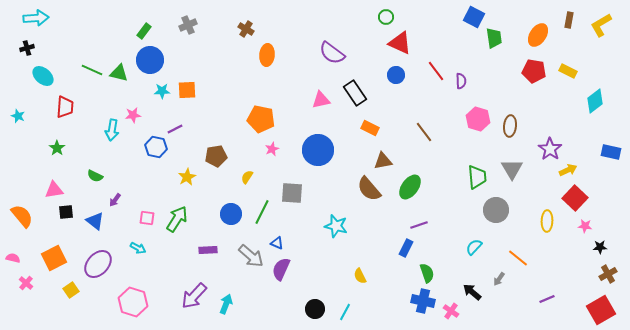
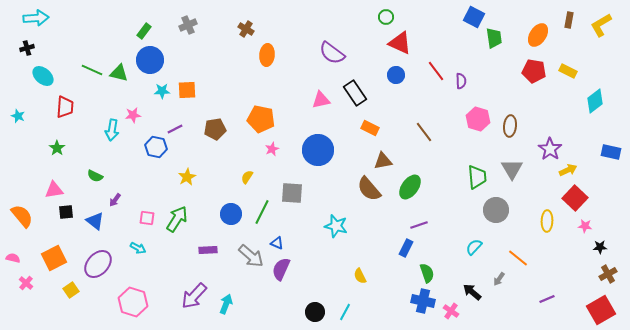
brown pentagon at (216, 156): moved 1 px left, 27 px up
black circle at (315, 309): moved 3 px down
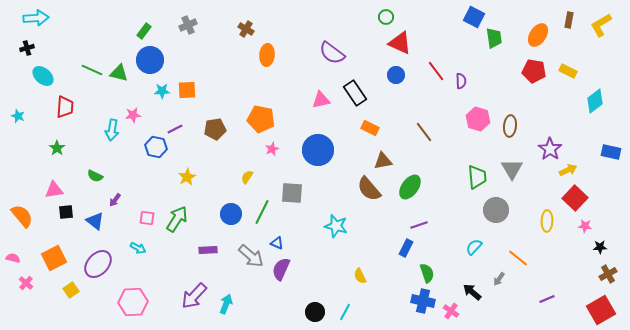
pink hexagon at (133, 302): rotated 20 degrees counterclockwise
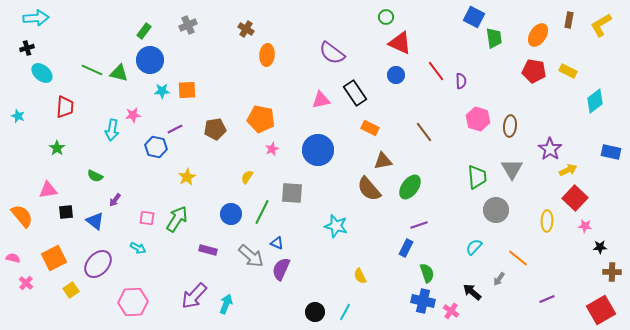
cyan ellipse at (43, 76): moved 1 px left, 3 px up
pink triangle at (54, 190): moved 6 px left
purple rectangle at (208, 250): rotated 18 degrees clockwise
brown cross at (608, 274): moved 4 px right, 2 px up; rotated 30 degrees clockwise
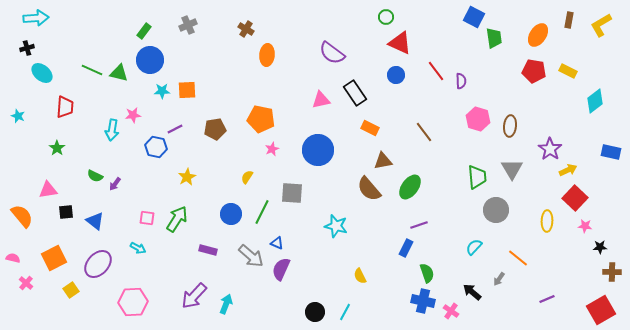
purple arrow at (115, 200): moved 16 px up
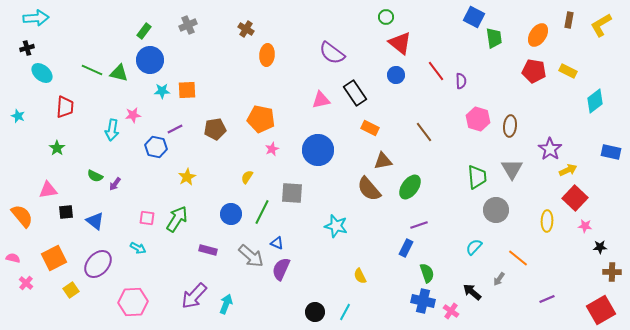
red triangle at (400, 43): rotated 15 degrees clockwise
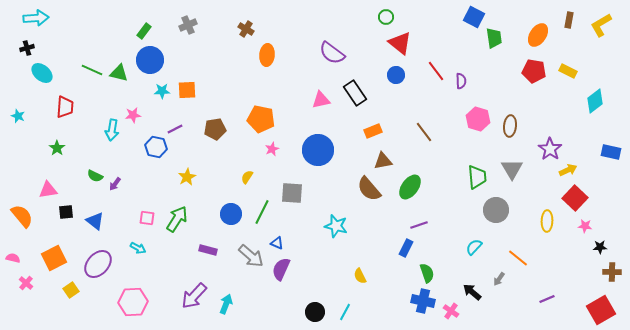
orange rectangle at (370, 128): moved 3 px right, 3 px down; rotated 48 degrees counterclockwise
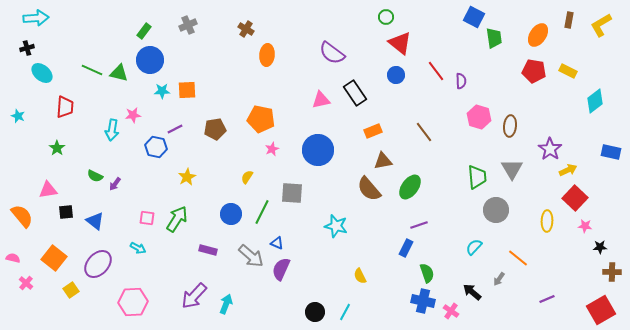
pink hexagon at (478, 119): moved 1 px right, 2 px up
orange square at (54, 258): rotated 25 degrees counterclockwise
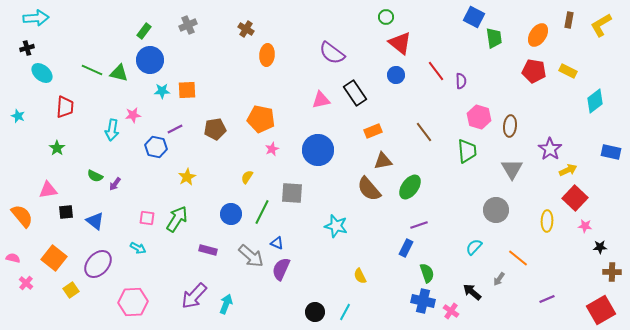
green trapezoid at (477, 177): moved 10 px left, 26 px up
